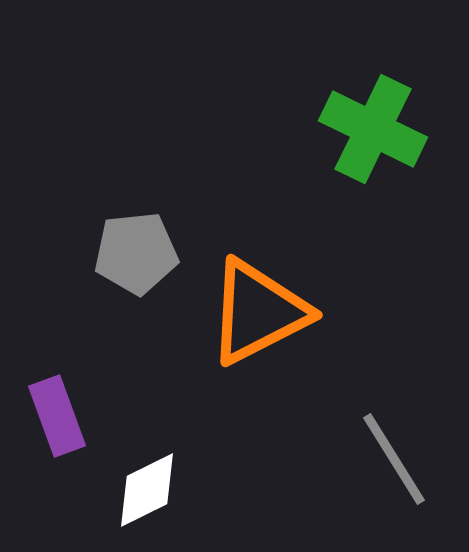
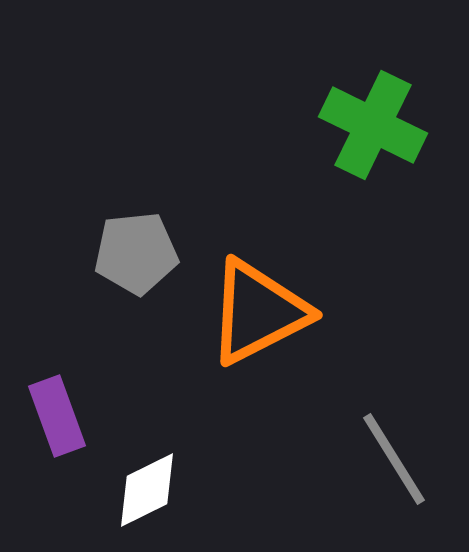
green cross: moved 4 px up
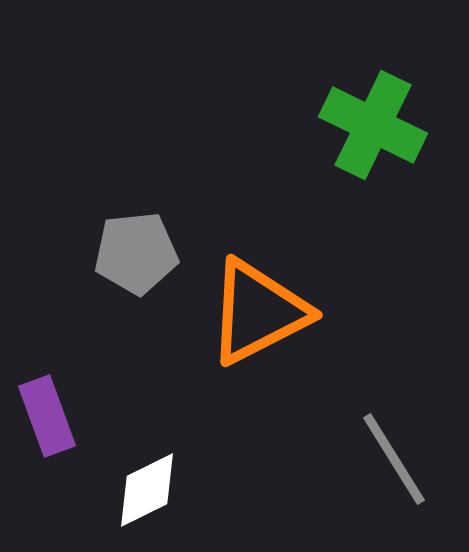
purple rectangle: moved 10 px left
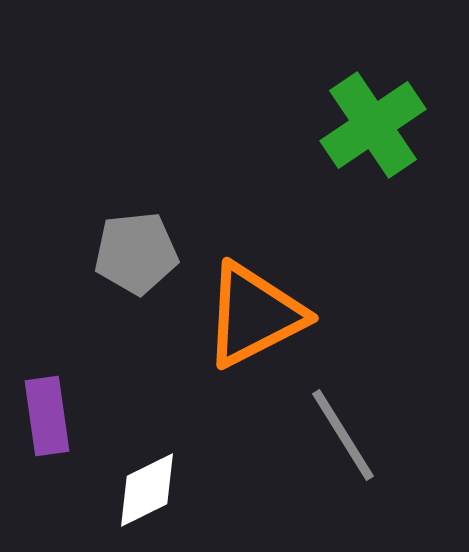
green cross: rotated 30 degrees clockwise
orange triangle: moved 4 px left, 3 px down
purple rectangle: rotated 12 degrees clockwise
gray line: moved 51 px left, 24 px up
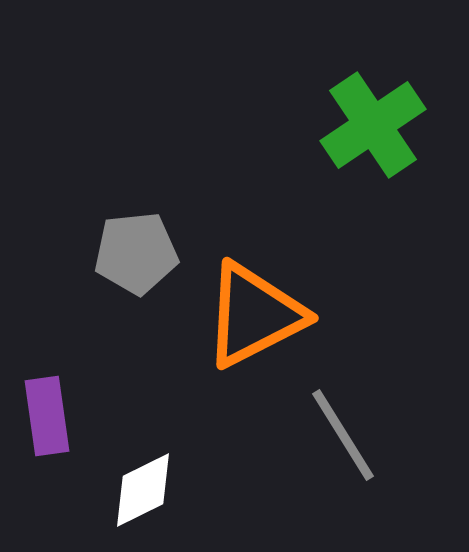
white diamond: moved 4 px left
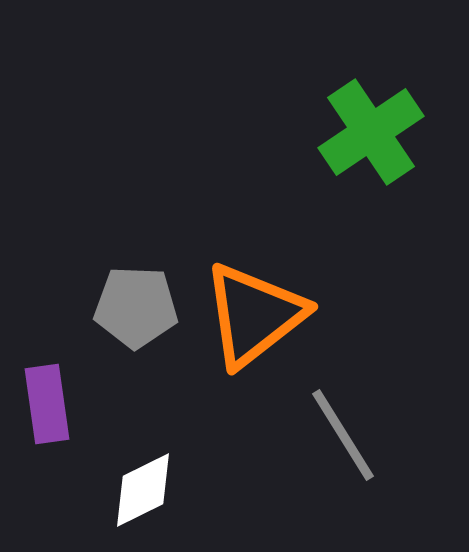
green cross: moved 2 px left, 7 px down
gray pentagon: moved 54 px down; rotated 8 degrees clockwise
orange triangle: rotated 11 degrees counterclockwise
purple rectangle: moved 12 px up
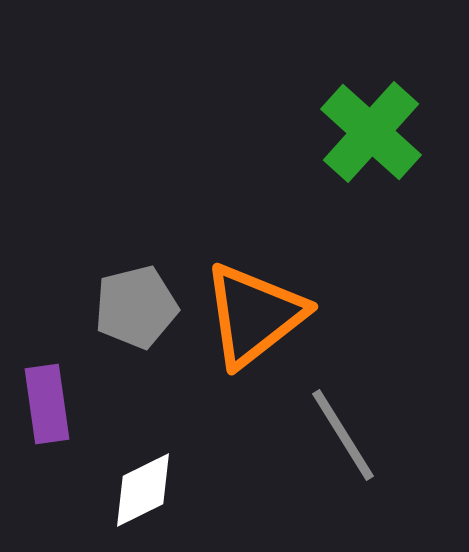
green cross: rotated 14 degrees counterclockwise
gray pentagon: rotated 16 degrees counterclockwise
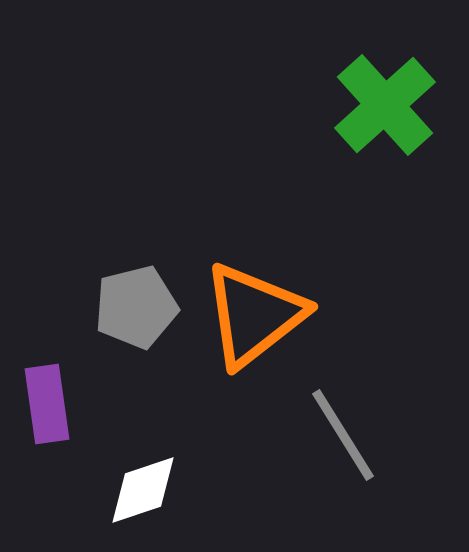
green cross: moved 14 px right, 27 px up; rotated 6 degrees clockwise
white diamond: rotated 8 degrees clockwise
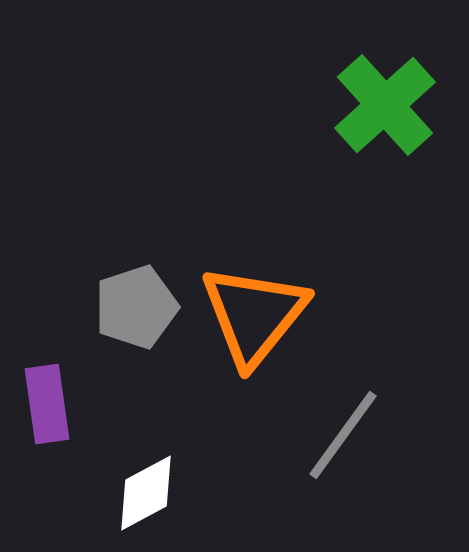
gray pentagon: rotated 4 degrees counterclockwise
orange triangle: rotated 13 degrees counterclockwise
gray line: rotated 68 degrees clockwise
white diamond: moved 3 px right, 3 px down; rotated 10 degrees counterclockwise
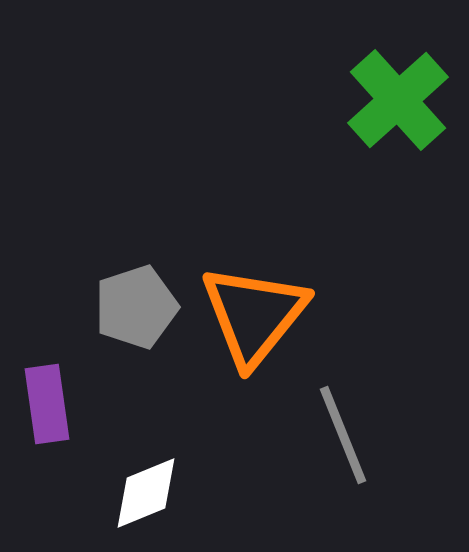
green cross: moved 13 px right, 5 px up
gray line: rotated 58 degrees counterclockwise
white diamond: rotated 6 degrees clockwise
